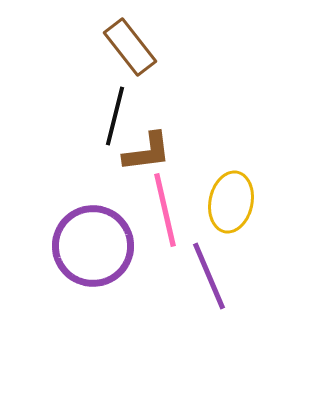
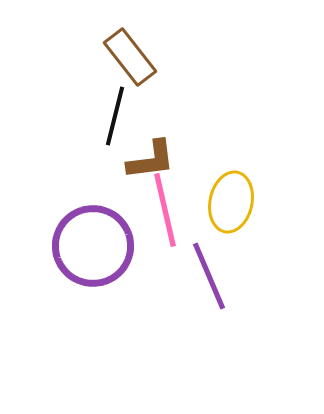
brown rectangle: moved 10 px down
brown L-shape: moved 4 px right, 8 px down
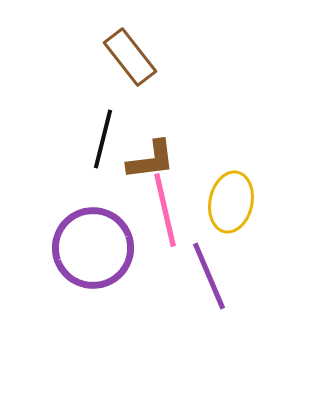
black line: moved 12 px left, 23 px down
purple circle: moved 2 px down
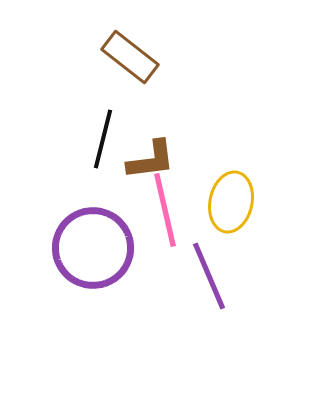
brown rectangle: rotated 14 degrees counterclockwise
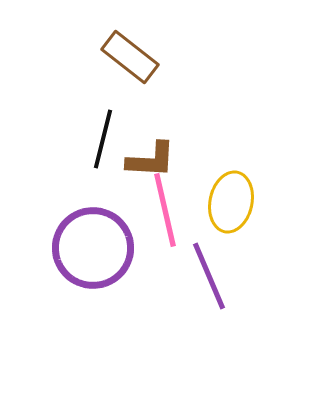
brown L-shape: rotated 10 degrees clockwise
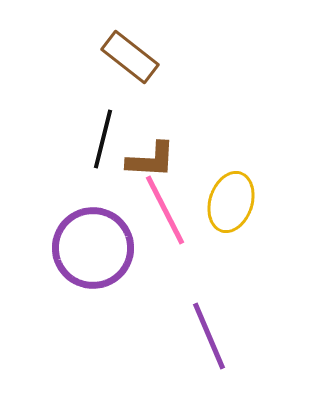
yellow ellipse: rotated 6 degrees clockwise
pink line: rotated 14 degrees counterclockwise
purple line: moved 60 px down
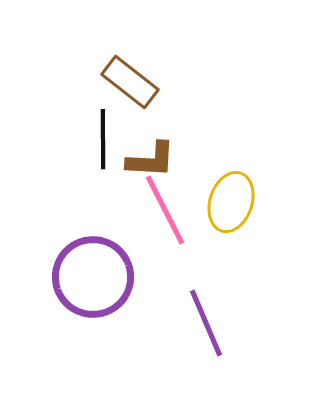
brown rectangle: moved 25 px down
black line: rotated 14 degrees counterclockwise
purple circle: moved 29 px down
purple line: moved 3 px left, 13 px up
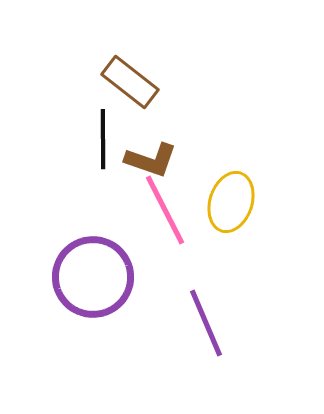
brown L-shape: rotated 16 degrees clockwise
